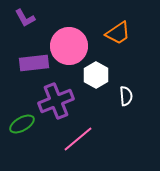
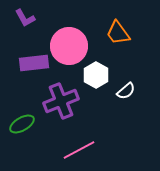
orange trapezoid: rotated 88 degrees clockwise
white semicircle: moved 5 px up; rotated 54 degrees clockwise
purple cross: moved 5 px right
pink line: moved 1 px right, 11 px down; rotated 12 degrees clockwise
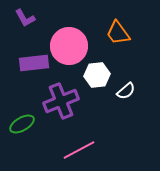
white hexagon: moved 1 px right; rotated 25 degrees clockwise
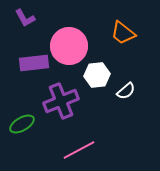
orange trapezoid: moved 5 px right; rotated 16 degrees counterclockwise
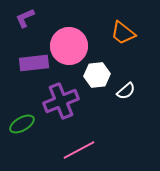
purple L-shape: rotated 95 degrees clockwise
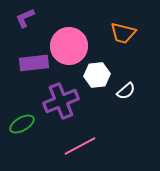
orange trapezoid: rotated 24 degrees counterclockwise
pink line: moved 1 px right, 4 px up
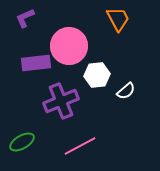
orange trapezoid: moved 5 px left, 14 px up; rotated 132 degrees counterclockwise
purple rectangle: moved 2 px right
green ellipse: moved 18 px down
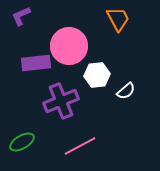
purple L-shape: moved 4 px left, 2 px up
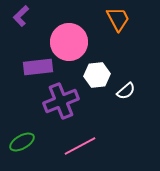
purple L-shape: rotated 20 degrees counterclockwise
pink circle: moved 4 px up
purple rectangle: moved 2 px right, 4 px down
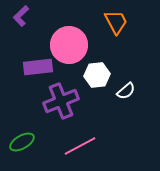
orange trapezoid: moved 2 px left, 3 px down
pink circle: moved 3 px down
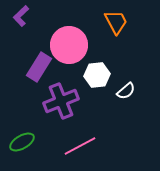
purple rectangle: moved 1 px right; rotated 52 degrees counterclockwise
